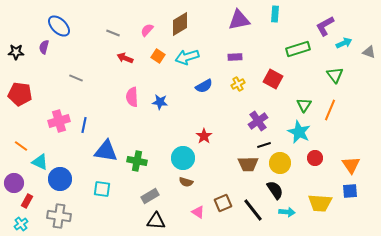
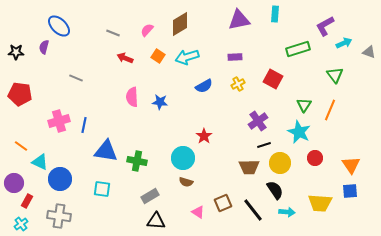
brown trapezoid at (248, 164): moved 1 px right, 3 px down
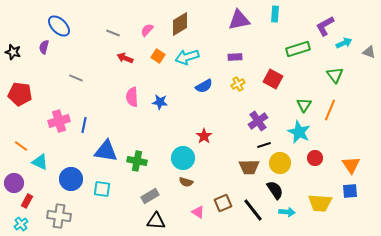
black star at (16, 52): moved 3 px left; rotated 14 degrees clockwise
blue circle at (60, 179): moved 11 px right
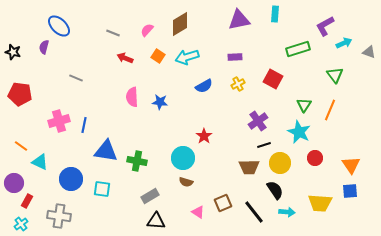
black line at (253, 210): moved 1 px right, 2 px down
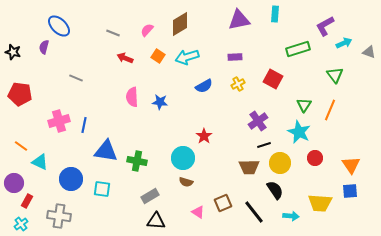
cyan arrow at (287, 212): moved 4 px right, 4 px down
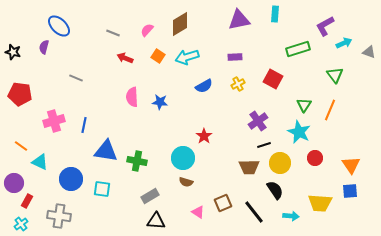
pink cross at (59, 121): moved 5 px left
